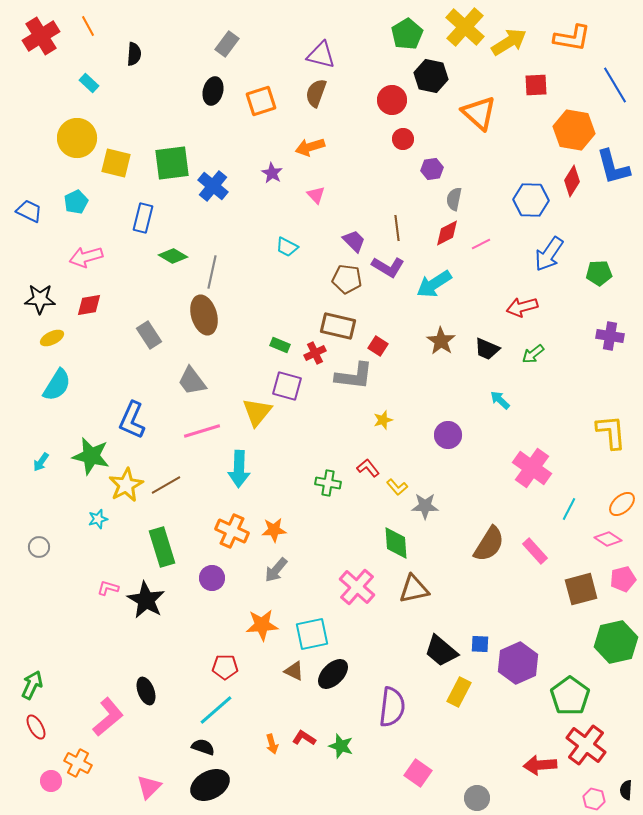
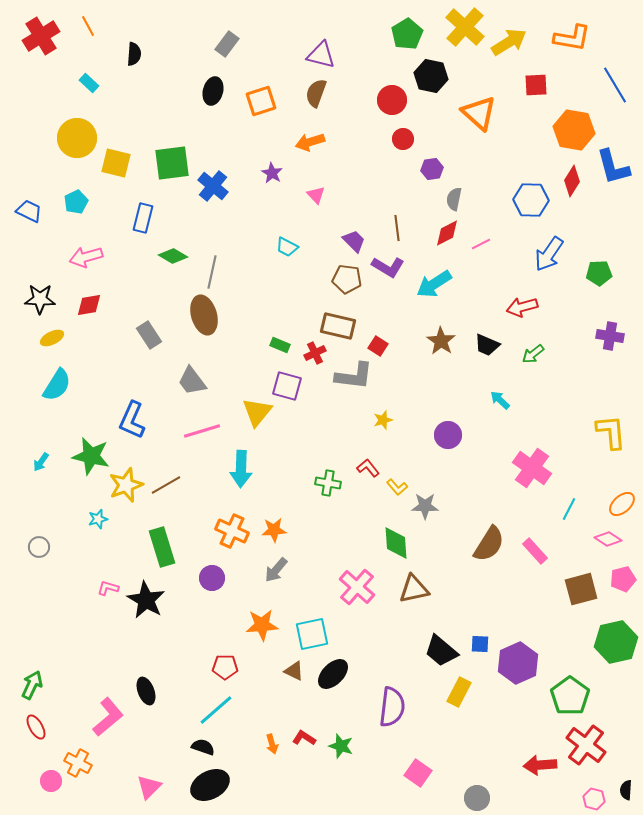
orange arrow at (310, 147): moved 5 px up
black trapezoid at (487, 349): moved 4 px up
cyan arrow at (239, 469): moved 2 px right
yellow star at (126, 485): rotated 8 degrees clockwise
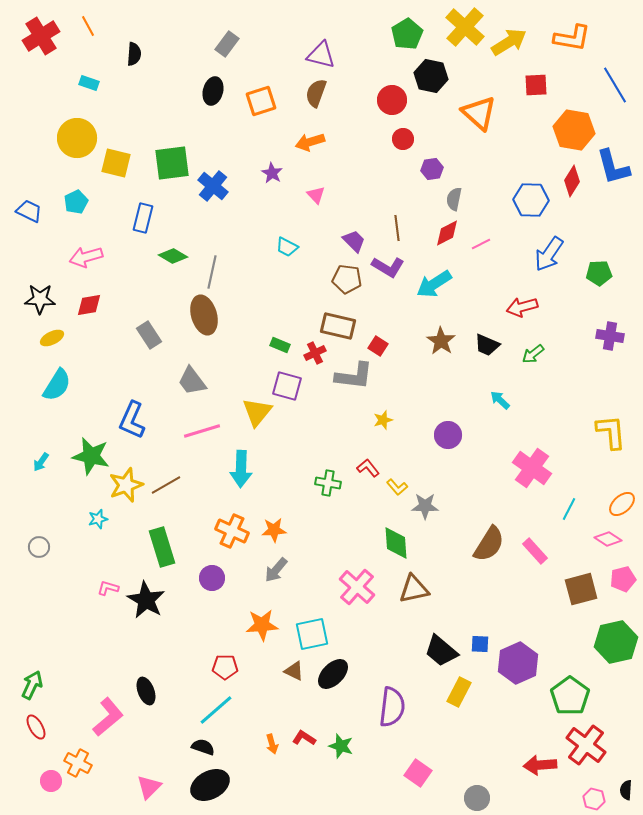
cyan rectangle at (89, 83): rotated 24 degrees counterclockwise
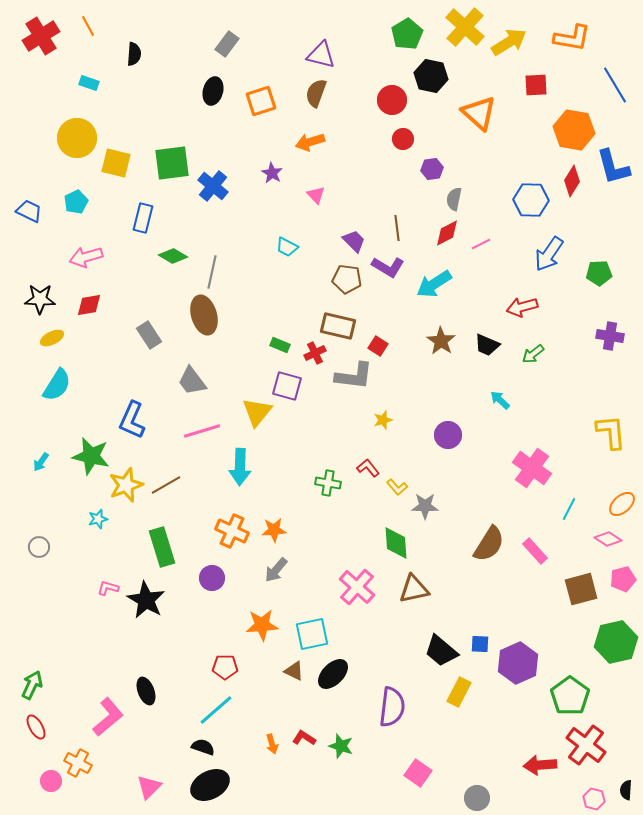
cyan arrow at (241, 469): moved 1 px left, 2 px up
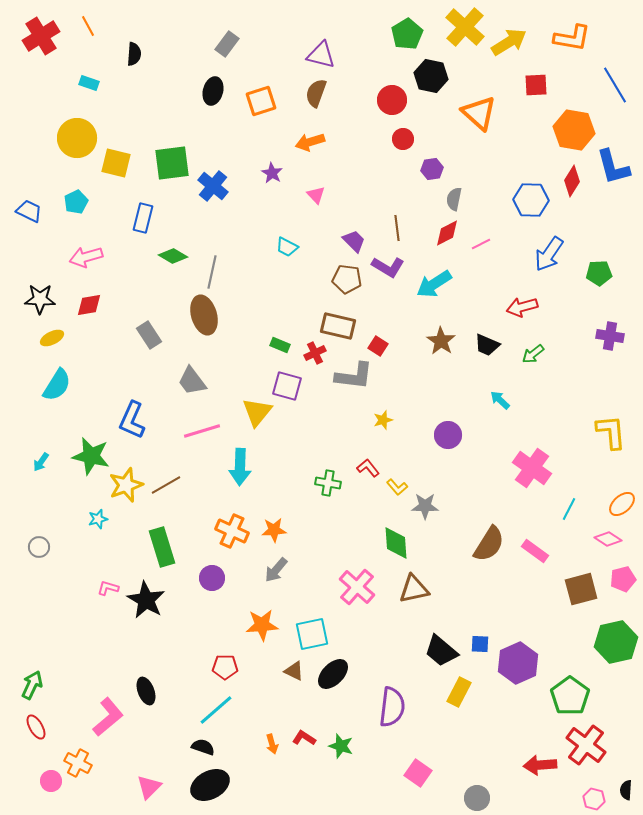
pink rectangle at (535, 551): rotated 12 degrees counterclockwise
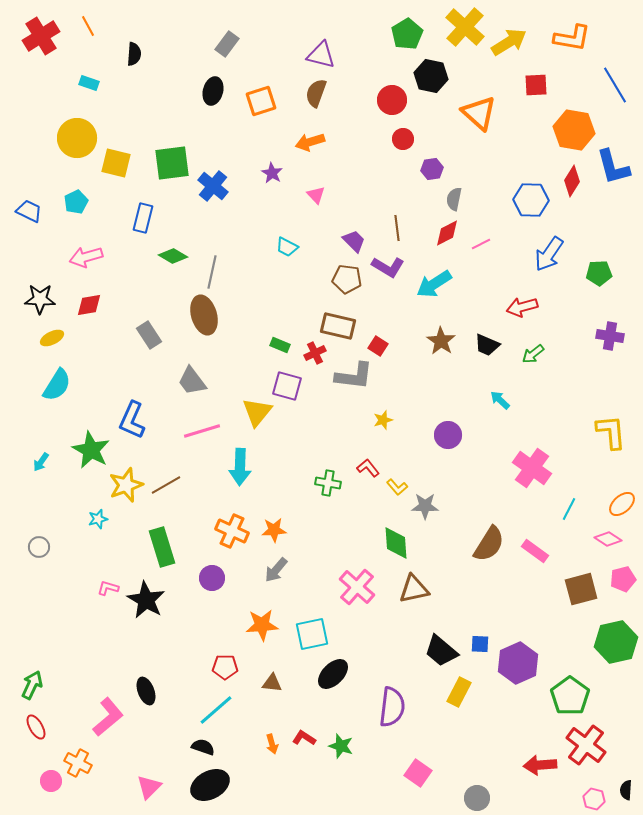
green star at (91, 456): moved 6 px up; rotated 15 degrees clockwise
brown triangle at (294, 671): moved 22 px left, 12 px down; rotated 20 degrees counterclockwise
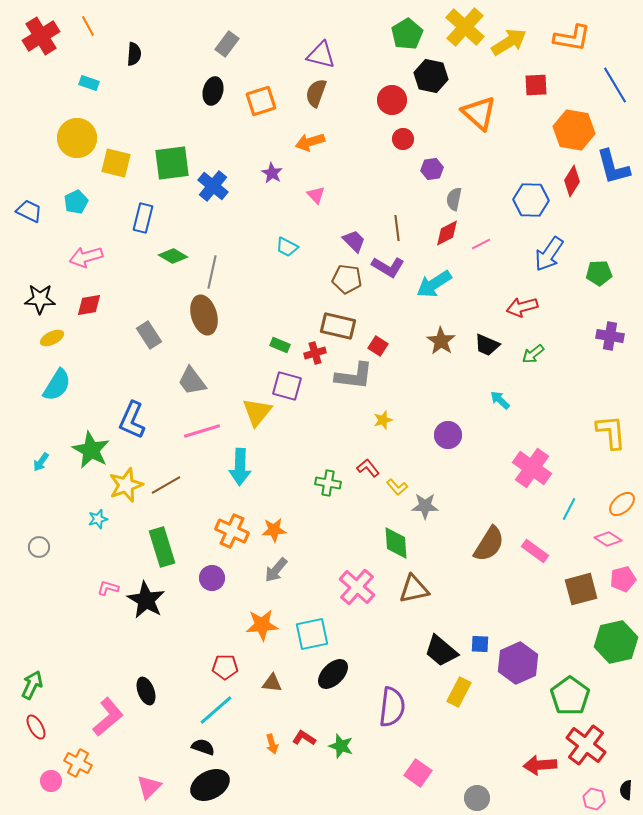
red cross at (315, 353): rotated 10 degrees clockwise
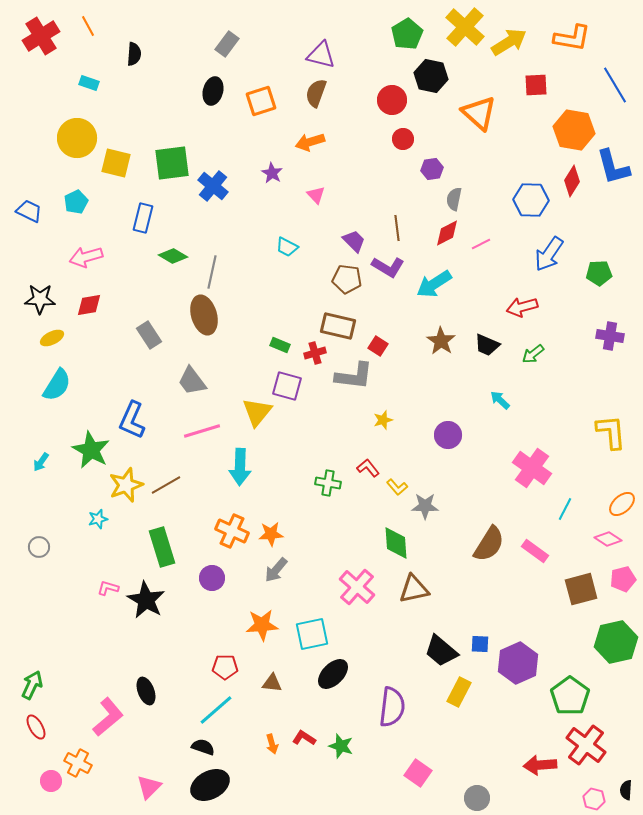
cyan line at (569, 509): moved 4 px left
orange star at (274, 530): moved 3 px left, 4 px down
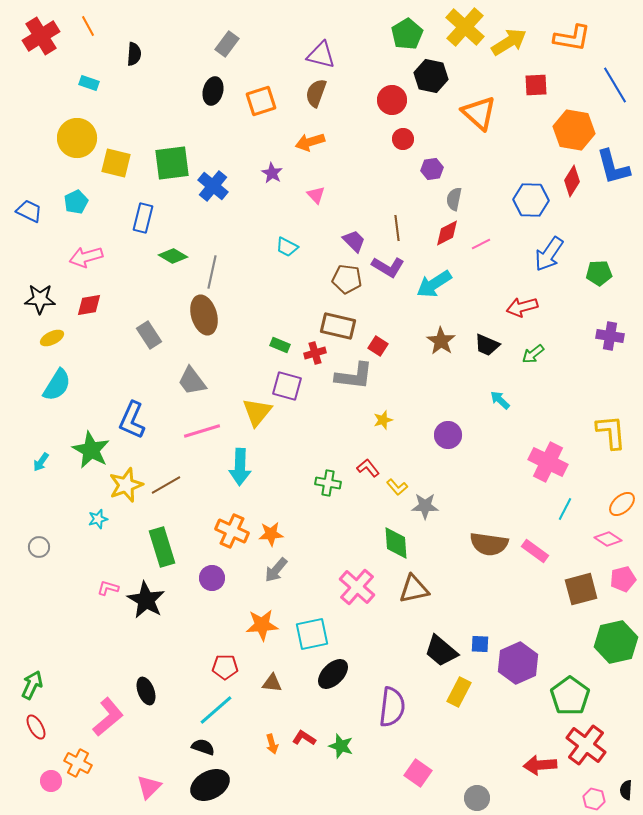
pink cross at (532, 468): moved 16 px right, 6 px up; rotated 9 degrees counterclockwise
brown semicircle at (489, 544): rotated 66 degrees clockwise
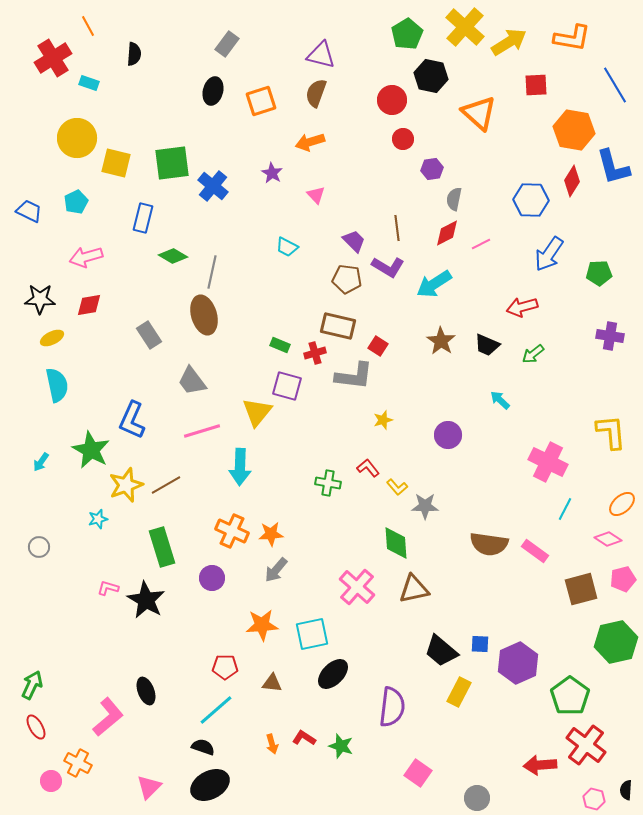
red cross at (41, 36): moved 12 px right, 22 px down
cyan semicircle at (57, 385): rotated 44 degrees counterclockwise
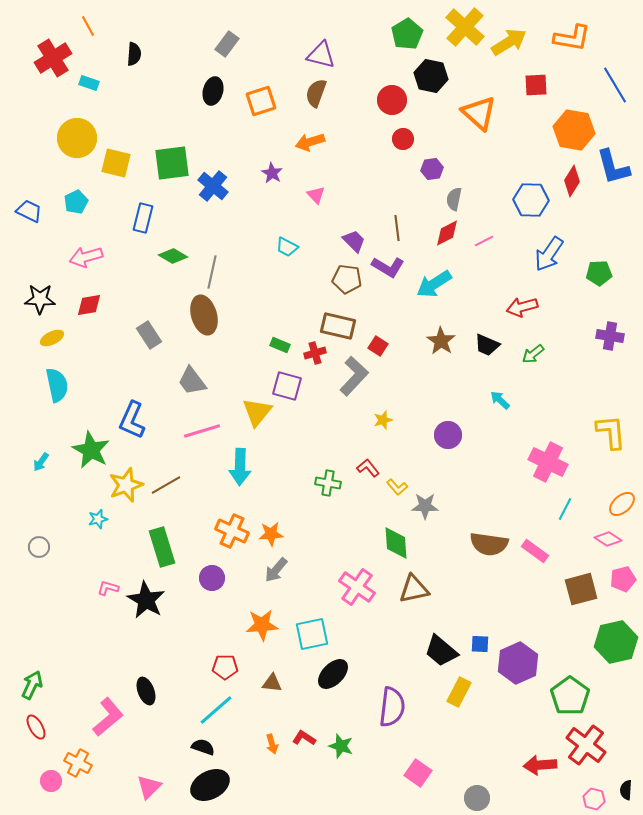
pink line at (481, 244): moved 3 px right, 3 px up
gray L-shape at (354, 376): rotated 54 degrees counterclockwise
pink cross at (357, 587): rotated 6 degrees counterclockwise
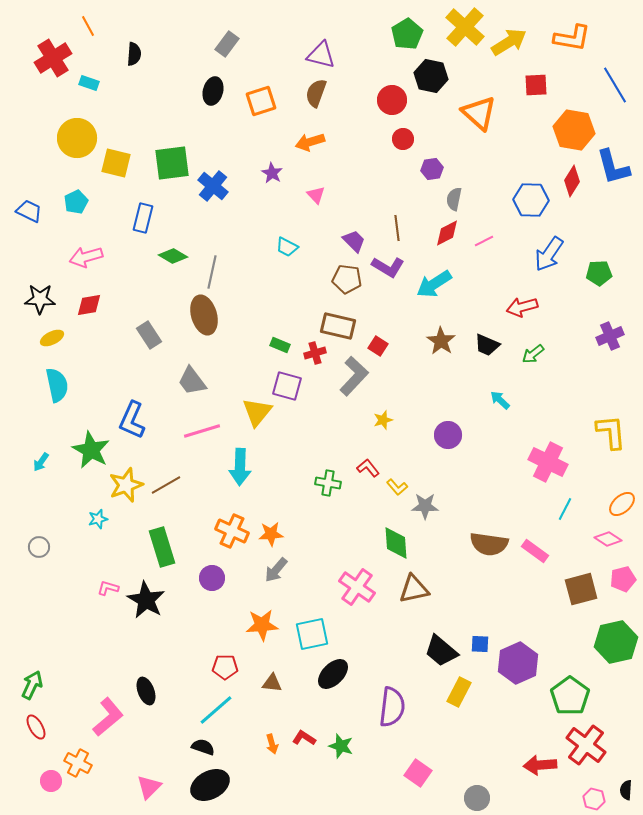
purple cross at (610, 336): rotated 32 degrees counterclockwise
